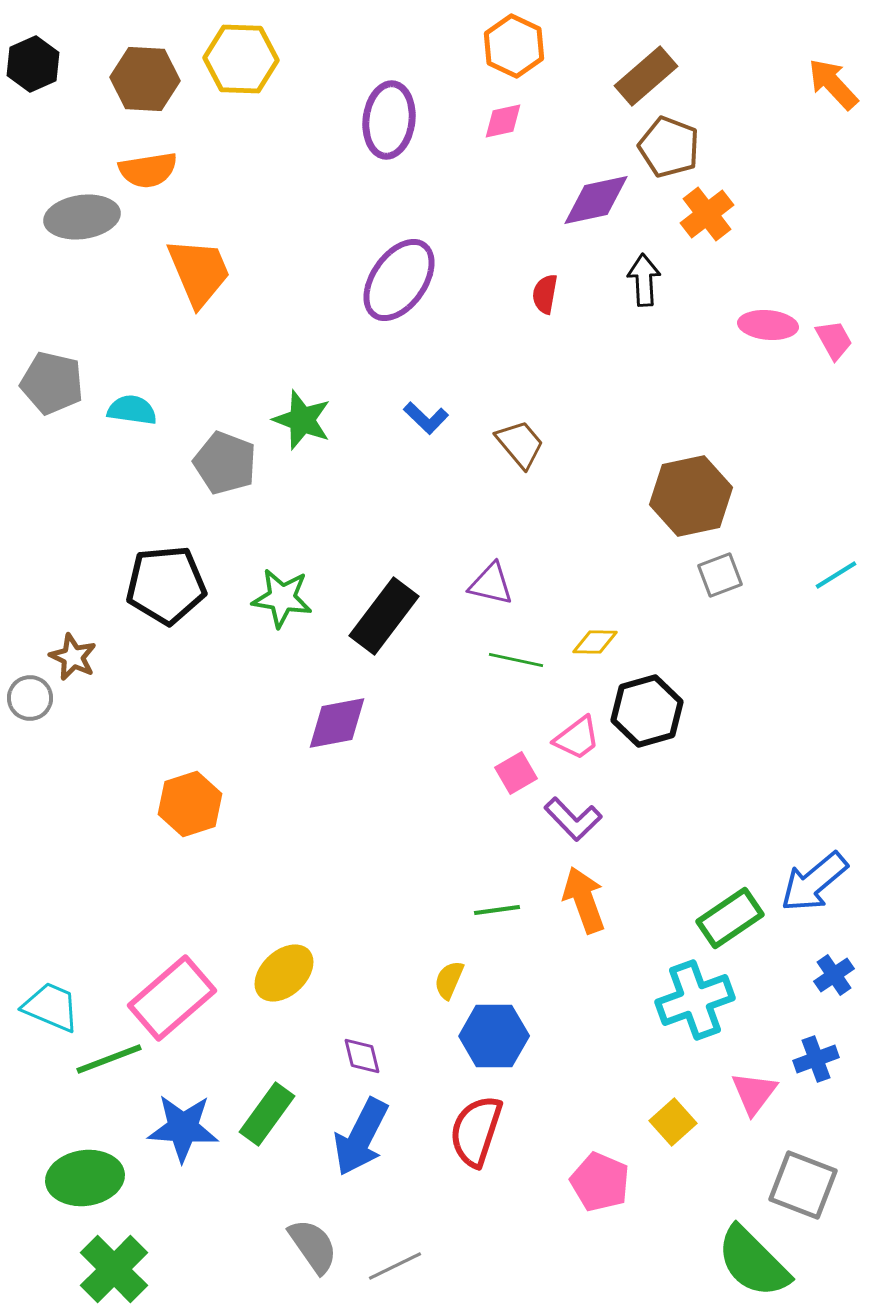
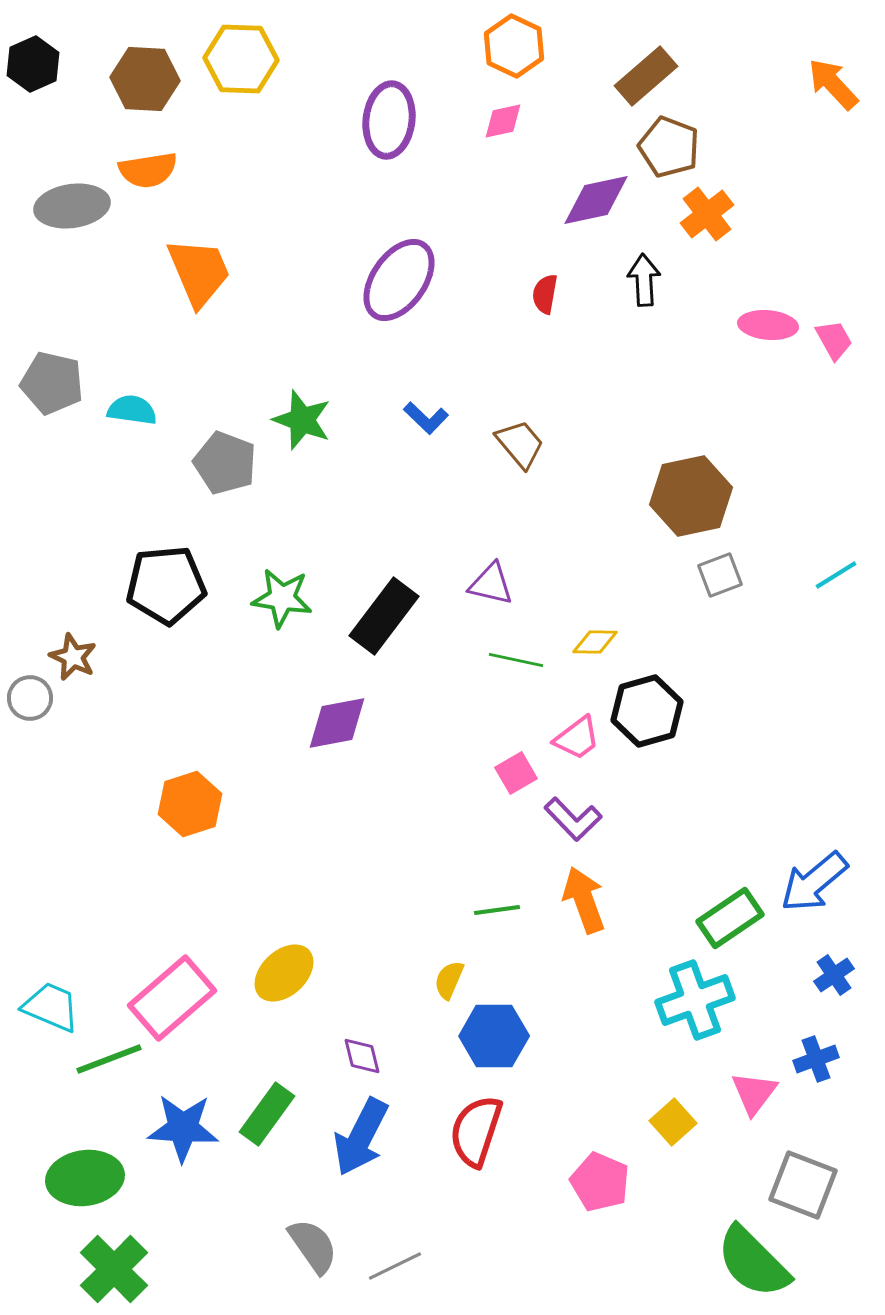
gray ellipse at (82, 217): moved 10 px left, 11 px up
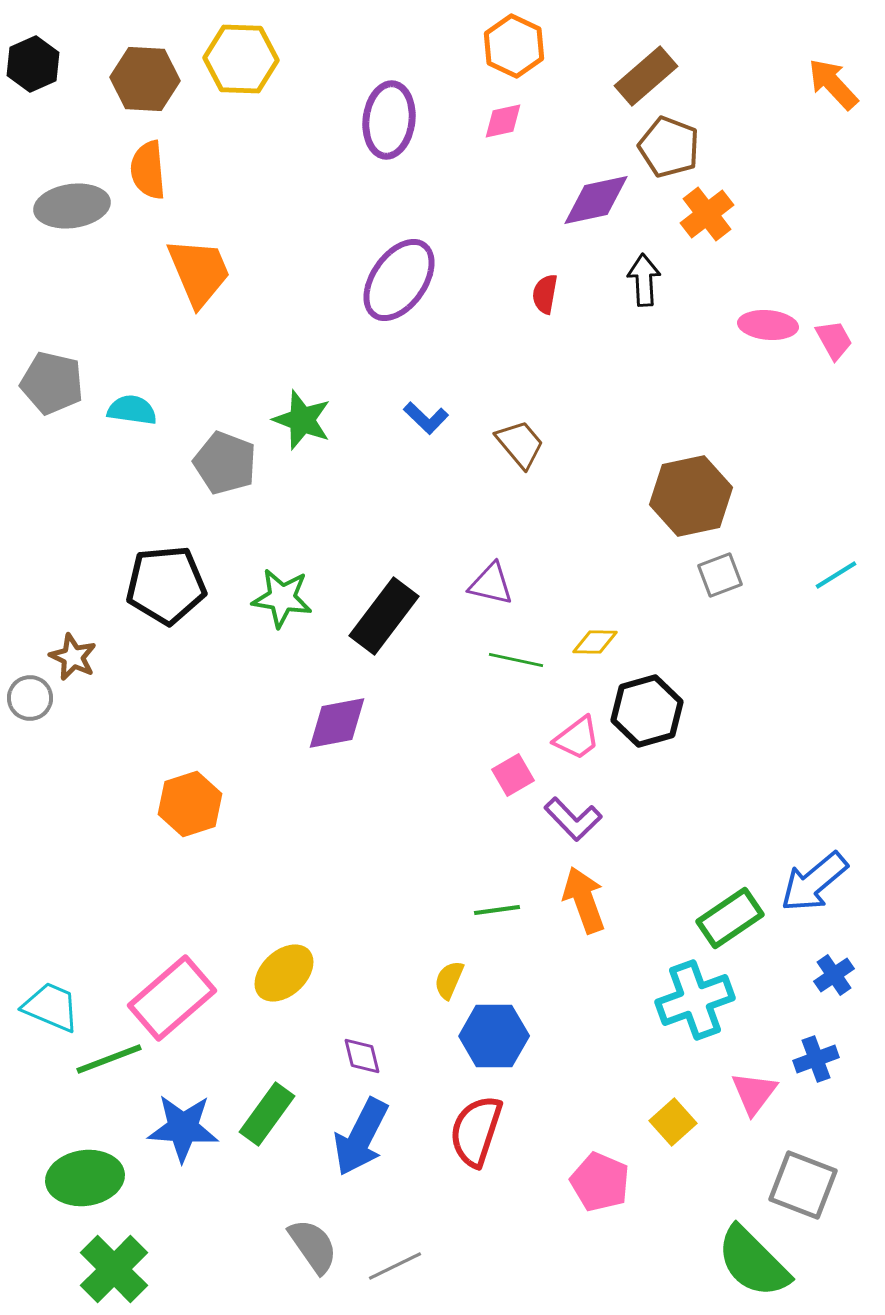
orange semicircle at (148, 170): rotated 94 degrees clockwise
pink square at (516, 773): moved 3 px left, 2 px down
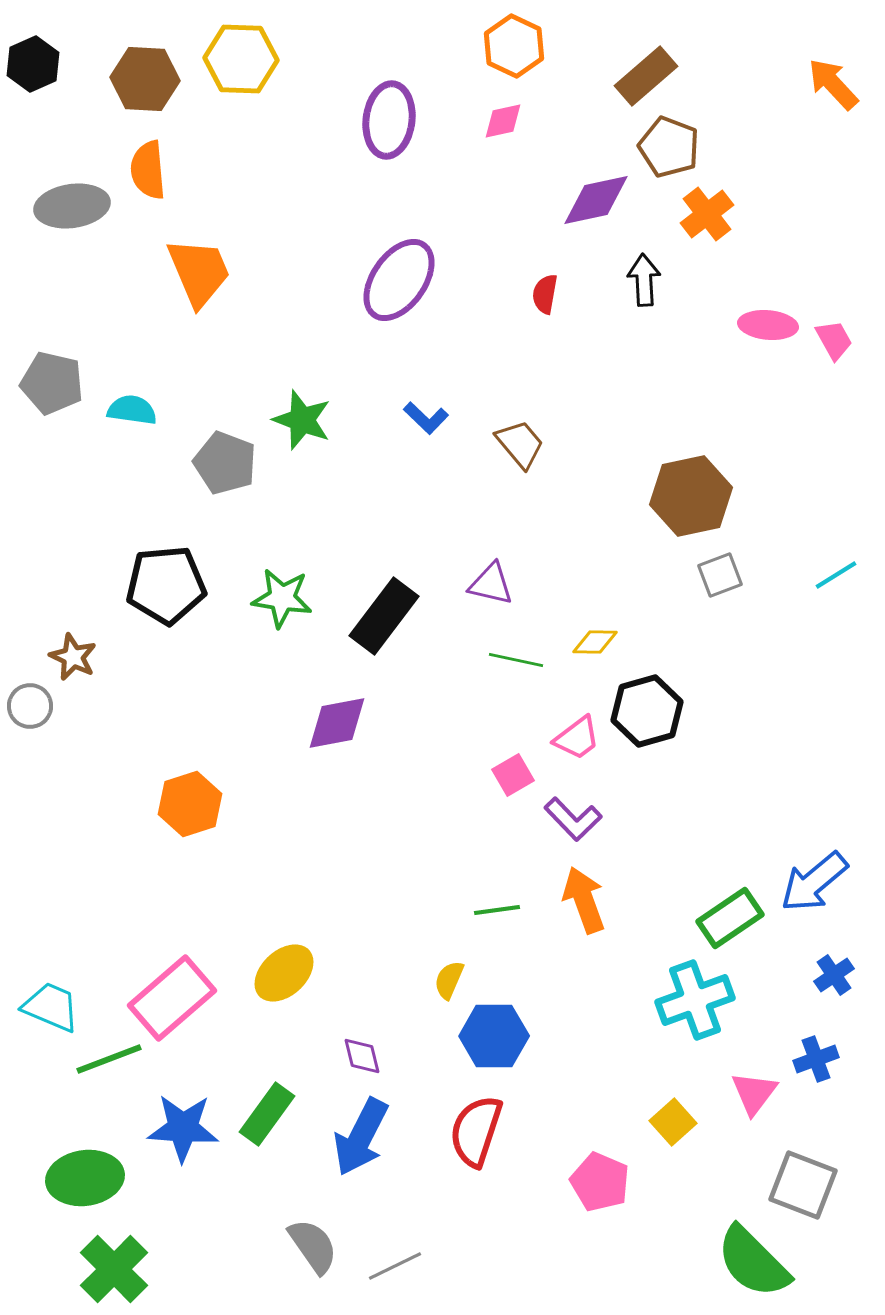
gray circle at (30, 698): moved 8 px down
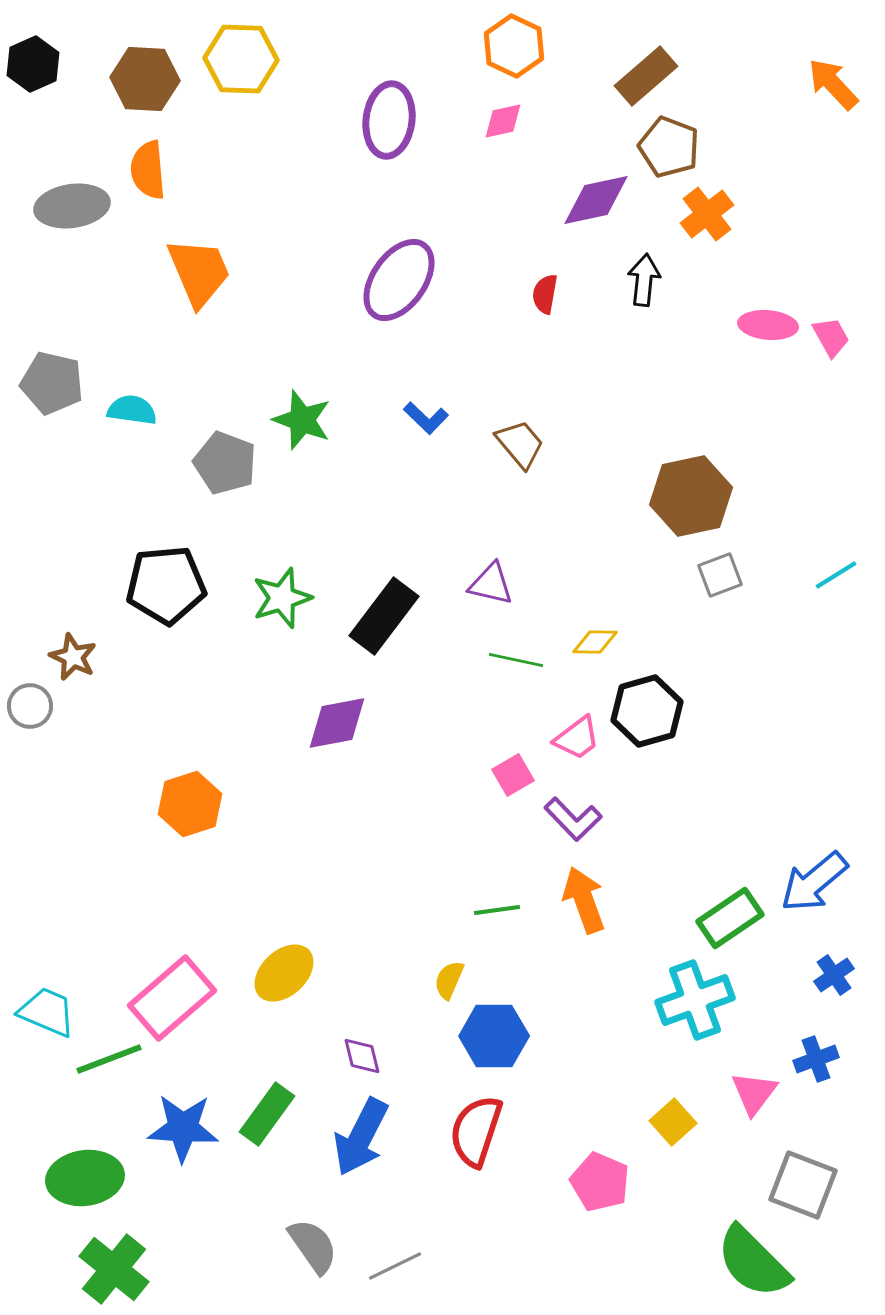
black arrow at (644, 280): rotated 9 degrees clockwise
pink trapezoid at (834, 340): moved 3 px left, 3 px up
green star at (282, 598): rotated 26 degrees counterclockwise
cyan trapezoid at (51, 1007): moved 4 px left, 5 px down
green cross at (114, 1269): rotated 6 degrees counterclockwise
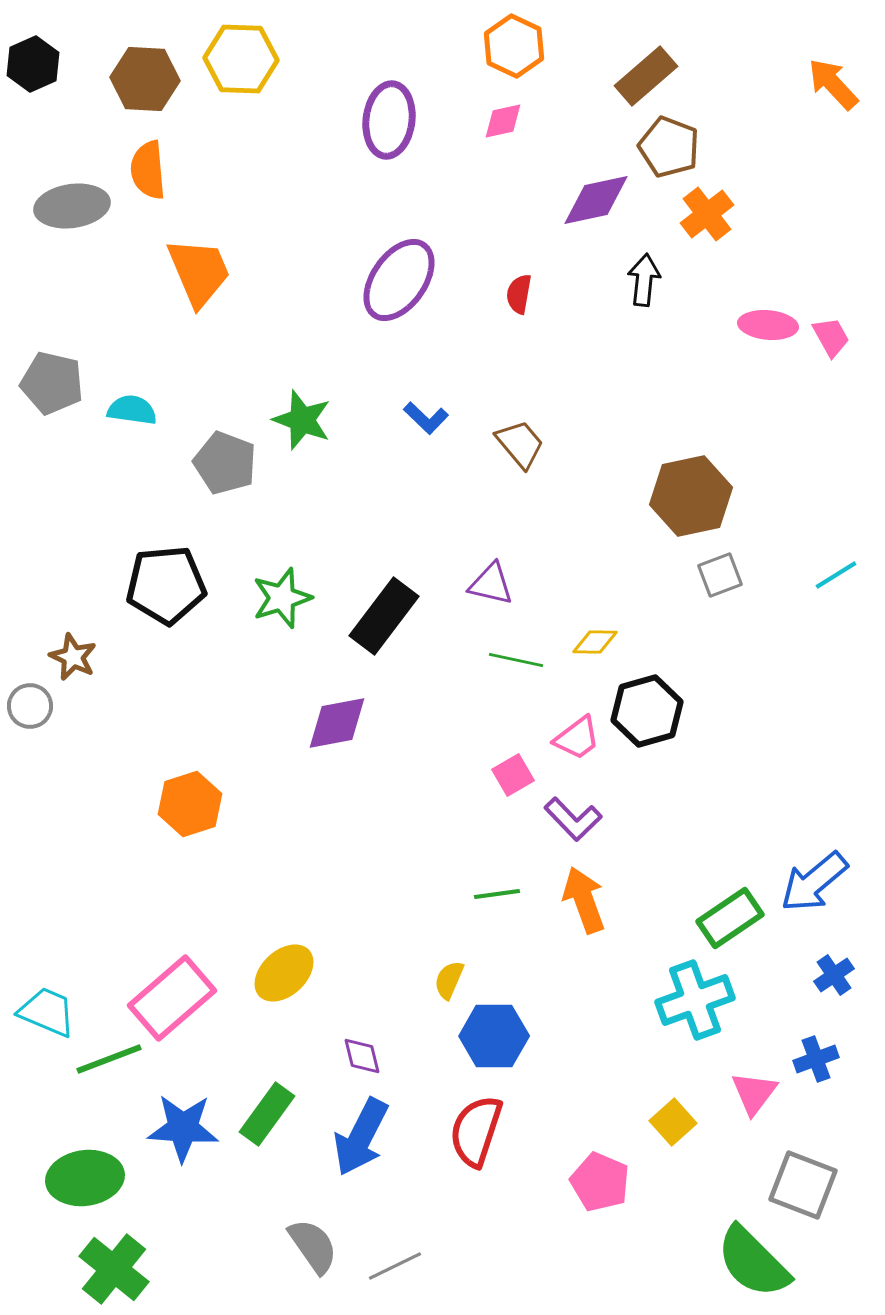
red semicircle at (545, 294): moved 26 px left
green line at (497, 910): moved 16 px up
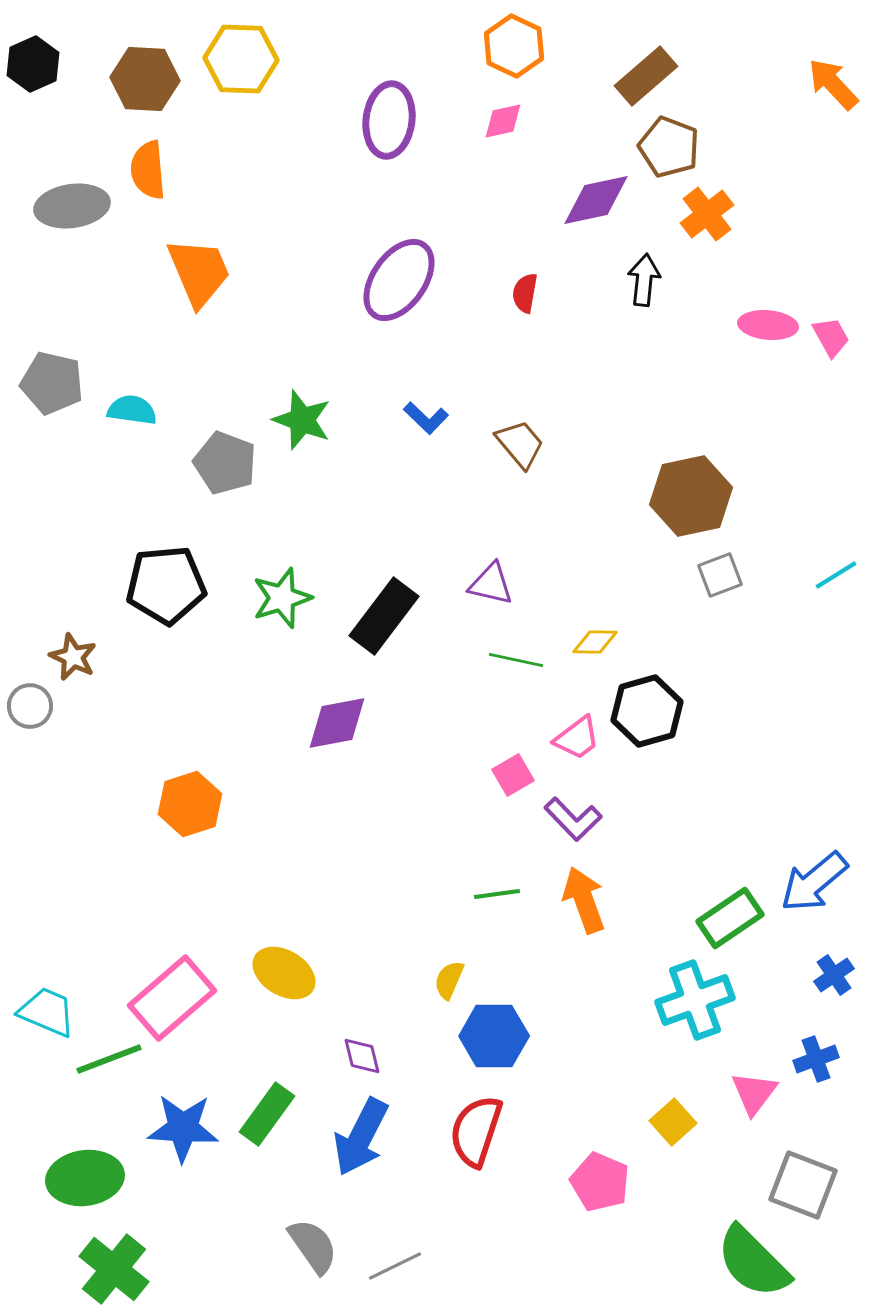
red semicircle at (519, 294): moved 6 px right, 1 px up
yellow ellipse at (284, 973): rotated 74 degrees clockwise
